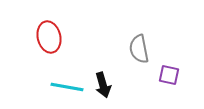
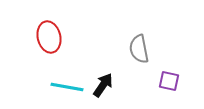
purple square: moved 6 px down
black arrow: rotated 130 degrees counterclockwise
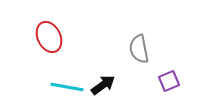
red ellipse: rotated 12 degrees counterclockwise
purple square: rotated 35 degrees counterclockwise
black arrow: rotated 20 degrees clockwise
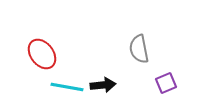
red ellipse: moved 7 px left, 17 px down; rotated 12 degrees counterclockwise
purple square: moved 3 px left, 2 px down
black arrow: rotated 30 degrees clockwise
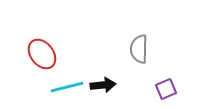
gray semicircle: rotated 12 degrees clockwise
purple square: moved 6 px down
cyan line: rotated 24 degrees counterclockwise
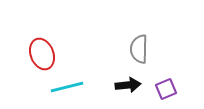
red ellipse: rotated 16 degrees clockwise
black arrow: moved 25 px right
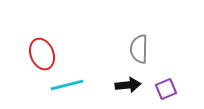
cyan line: moved 2 px up
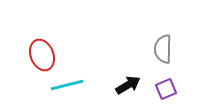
gray semicircle: moved 24 px right
red ellipse: moved 1 px down
black arrow: rotated 25 degrees counterclockwise
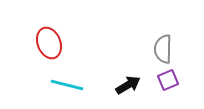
red ellipse: moved 7 px right, 12 px up
cyan line: rotated 28 degrees clockwise
purple square: moved 2 px right, 9 px up
